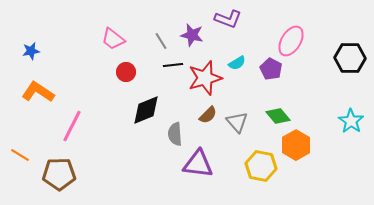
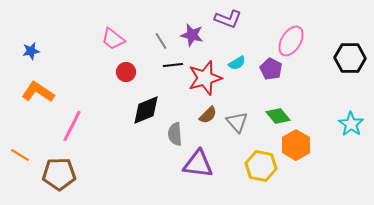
cyan star: moved 3 px down
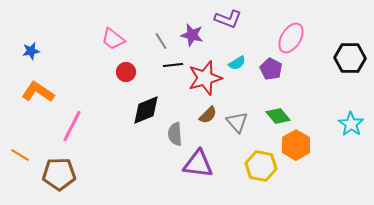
pink ellipse: moved 3 px up
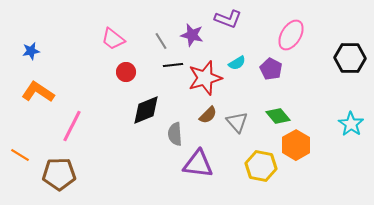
pink ellipse: moved 3 px up
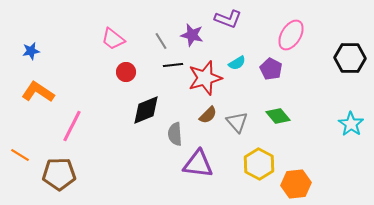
orange hexagon: moved 39 px down; rotated 24 degrees clockwise
yellow hexagon: moved 2 px left, 2 px up; rotated 16 degrees clockwise
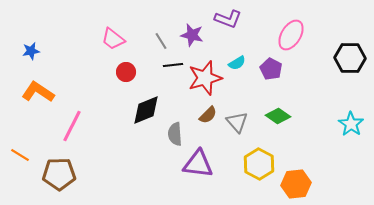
green diamond: rotated 15 degrees counterclockwise
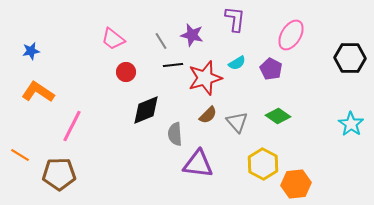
purple L-shape: moved 7 px right; rotated 104 degrees counterclockwise
yellow hexagon: moved 4 px right
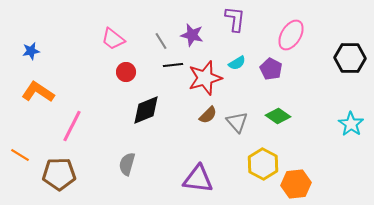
gray semicircle: moved 48 px left, 30 px down; rotated 20 degrees clockwise
purple triangle: moved 15 px down
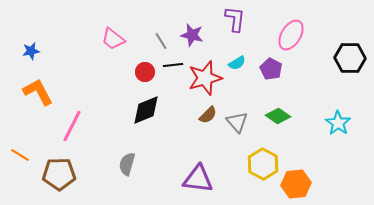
red circle: moved 19 px right
orange L-shape: rotated 28 degrees clockwise
cyan star: moved 13 px left, 1 px up
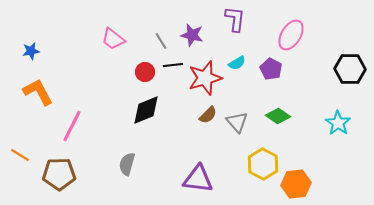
black hexagon: moved 11 px down
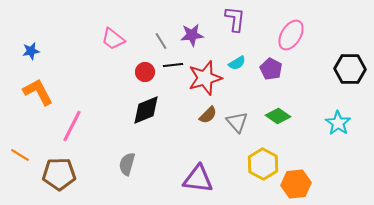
purple star: rotated 20 degrees counterclockwise
